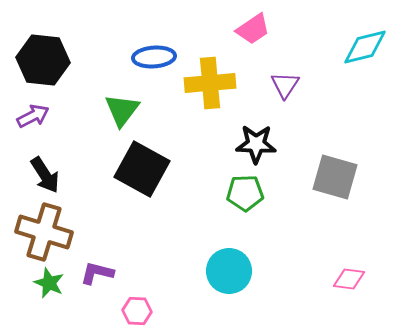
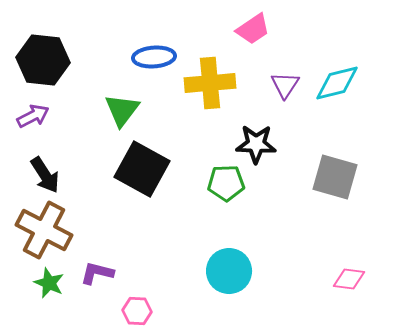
cyan diamond: moved 28 px left, 36 px down
green pentagon: moved 19 px left, 10 px up
brown cross: moved 2 px up; rotated 10 degrees clockwise
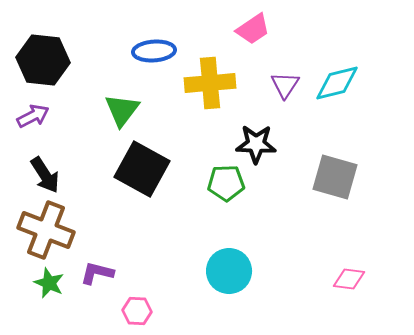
blue ellipse: moved 6 px up
brown cross: moved 2 px right; rotated 6 degrees counterclockwise
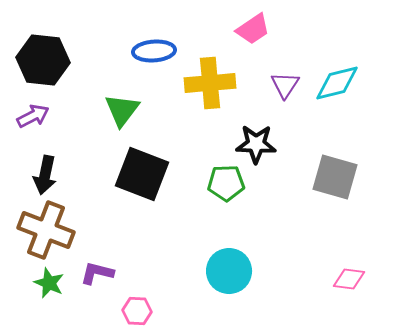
black square: moved 5 px down; rotated 8 degrees counterclockwise
black arrow: rotated 45 degrees clockwise
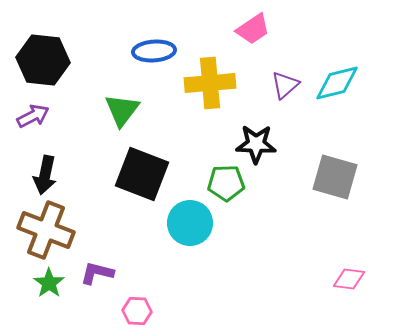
purple triangle: rotated 16 degrees clockwise
cyan circle: moved 39 px left, 48 px up
green star: rotated 12 degrees clockwise
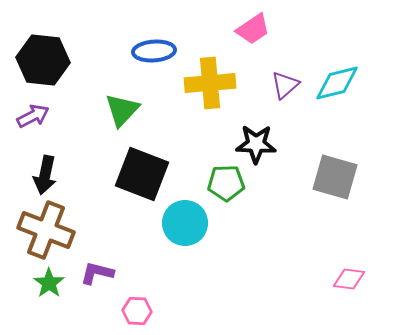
green triangle: rotated 6 degrees clockwise
cyan circle: moved 5 px left
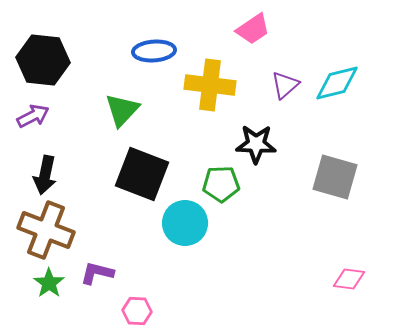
yellow cross: moved 2 px down; rotated 12 degrees clockwise
green pentagon: moved 5 px left, 1 px down
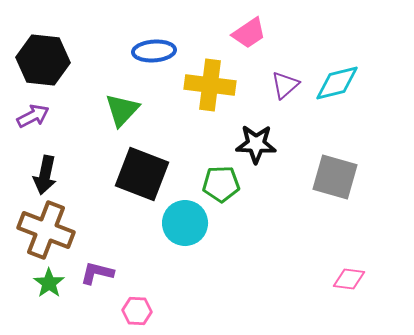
pink trapezoid: moved 4 px left, 4 px down
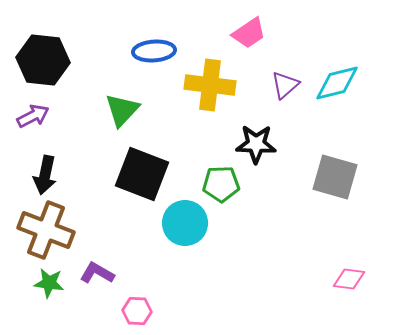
purple L-shape: rotated 16 degrees clockwise
green star: rotated 28 degrees counterclockwise
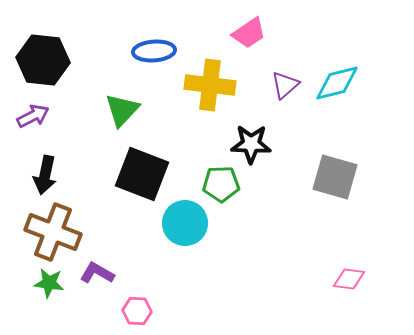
black star: moved 5 px left
brown cross: moved 7 px right, 2 px down
